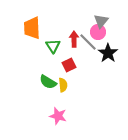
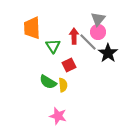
gray triangle: moved 3 px left, 2 px up
red arrow: moved 3 px up
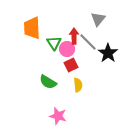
pink circle: moved 31 px left, 17 px down
green triangle: moved 1 px right, 3 px up
red square: moved 2 px right
yellow semicircle: moved 15 px right
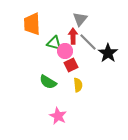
gray triangle: moved 18 px left
orange trapezoid: moved 4 px up
red arrow: moved 1 px left
green triangle: rotated 42 degrees counterclockwise
pink circle: moved 2 px left, 2 px down
pink star: rotated 12 degrees clockwise
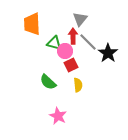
green semicircle: rotated 12 degrees clockwise
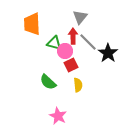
gray triangle: moved 2 px up
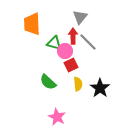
black star: moved 8 px left, 35 px down
yellow semicircle: moved 1 px up
pink star: moved 1 px left, 1 px down
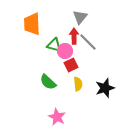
red arrow: moved 1 px right
green triangle: moved 2 px down
black star: moved 5 px right; rotated 18 degrees clockwise
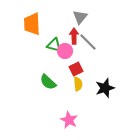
red square: moved 5 px right, 4 px down
pink star: moved 12 px right, 3 px down
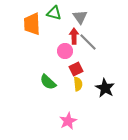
gray triangle: rotated 14 degrees counterclockwise
green triangle: moved 32 px up
black star: rotated 24 degrees counterclockwise
pink star: moved 1 px left, 1 px down; rotated 18 degrees clockwise
